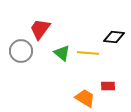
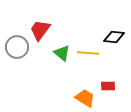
red trapezoid: moved 1 px down
gray circle: moved 4 px left, 4 px up
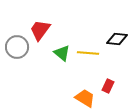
black diamond: moved 3 px right, 2 px down
red rectangle: rotated 64 degrees counterclockwise
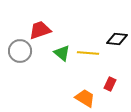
red trapezoid: rotated 35 degrees clockwise
gray circle: moved 3 px right, 4 px down
red rectangle: moved 2 px right, 2 px up
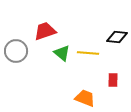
red trapezoid: moved 5 px right, 1 px down
black diamond: moved 2 px up
gray circle: moved 4 px left
red rectangle: moved 3 px right, 4 px up; rotated 24 degrees counterclockwise
orange trapezoid: rotated 10 degrees counterclockwise
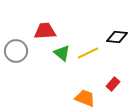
red trapezoid: rotated 15 degrees clockwise
yellow line: rotated 30 degrees counterclockwise
red rectangle: moved 4 px down; rotated 40 degrees clockwise
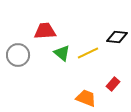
gray circle: moved 2 px right, 4 px down
orange trapezoid: moved 1 px right
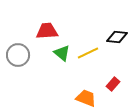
red trapezoid: moved 2 px right
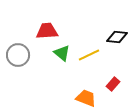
yellow line: moved 1 px right, 2 px down
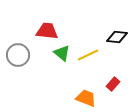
red trapezoid: rotated 10 degrees clockwise
yellow line: moved 1 px left
